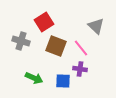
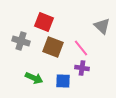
red square: rotated 36 degrees counterclockwise
gray triangle: moved 6 px right
brown square: moved 3 px left, 1 px down
purple cross: moved 2 px right, 1 px up
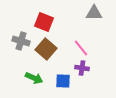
gray triangle: moved 8 px left, 13 px up; rotated 42 degrees counterclockwise
brown square: moved 7 px left, 2 px down; rotated 20 degrees clockwise
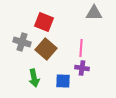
gray cross: moved 1 px right, 1 px down
pink line: rotated 42 degrees clockwise
green arrow: rotated 54 degrees clockwise
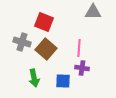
gray triangle: moved 1 px left, 1 px up
pink line: moved 2 px left
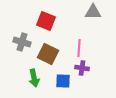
red square: moved 2 px right, 1 px up
brown square: moved 2 px right, 5 px down; rotated 15 degrees counterclockwise
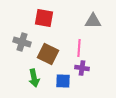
gray triangle: moved 9 px down
red square: moved 2 px left, 3 px up; rotated 12 degrees counterclockwise
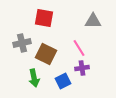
gray cross: moved 1 px down; rotated 30 degrees counterclockwise
pink line: rotated 36 degrees counterclockwise
brown square: moved 2 px left
purple cross: rotated 16 degrees counterclockwise
blue square: rotated 28 degrees counterclockwise
